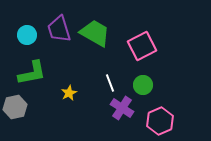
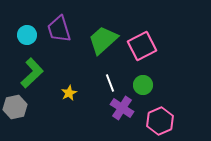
green trapezoid: moved 8 px right, 7 px down; rotated 72 degrees counterclockwise
green L-shape: rotated 32 degrees counterclockwise
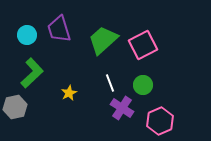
pink square: moved 1 px right, 1 px up
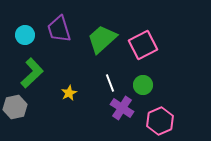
cyan circle: moved 2 px left
green trapezoid: moved 1 px left, 1 px up
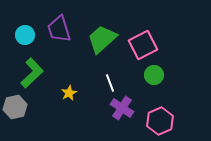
green circle: moved 11 px right, 10 px up
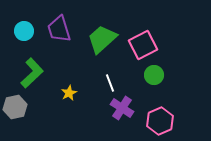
cyan circle: moved 1 px left, 4 px up
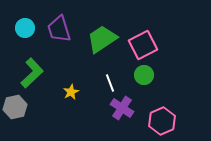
cyan circle: moved 1 px right, 3 px up
green trapezoid: rotated 8 degrees clockwise
green circle: moved 10 px left
yellow star: moved 2 px right, 1 px up
pink hexagon: moved 2 px right
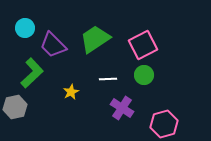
purple trapezoid: moved 6 px left, 16 px down; rotated 28 degrees counterclockwise
green trapezoid: moved 7 px left
white line: moved 2 px left, 4 px up; rotated 72 degrees counterclockwise
pink hexagon: moved 2 px right, 3 px down; rotated 8 degrees clockwise
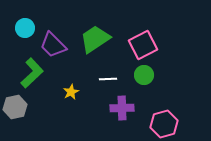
purple cross: rotated 35 degrees counterclockwise
